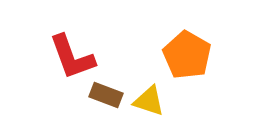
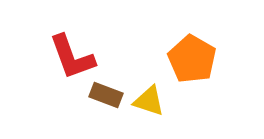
orange pentagon: moved 5 px right, 4 px down
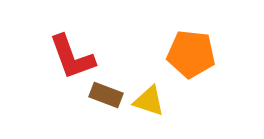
orange pentagon: moved 1 px left, 5 px up; rotated 24 degrees counterclockwise
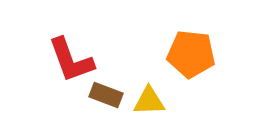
red L-shape: moved 1 px left, 3 px down
yellow triangle: rotated 20 degrees counterclockwise
